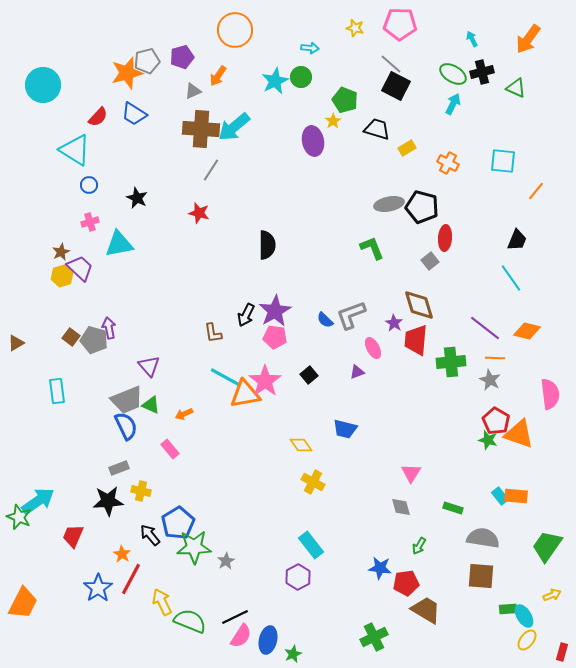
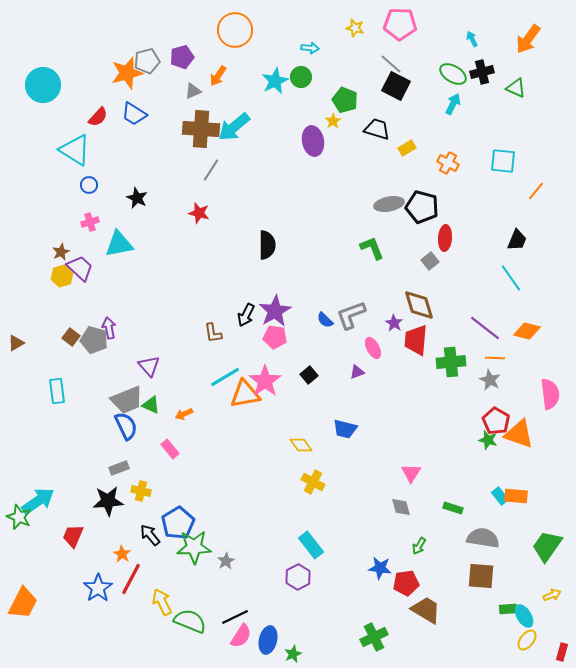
cyan line at (225, 377): rotated 60 degrees counterclockwise
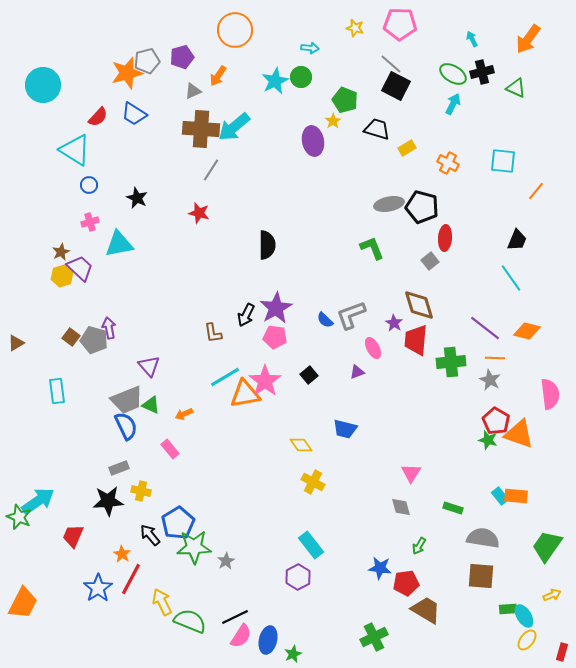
purple star at (275, 311): moved 1 px right, 3 px up
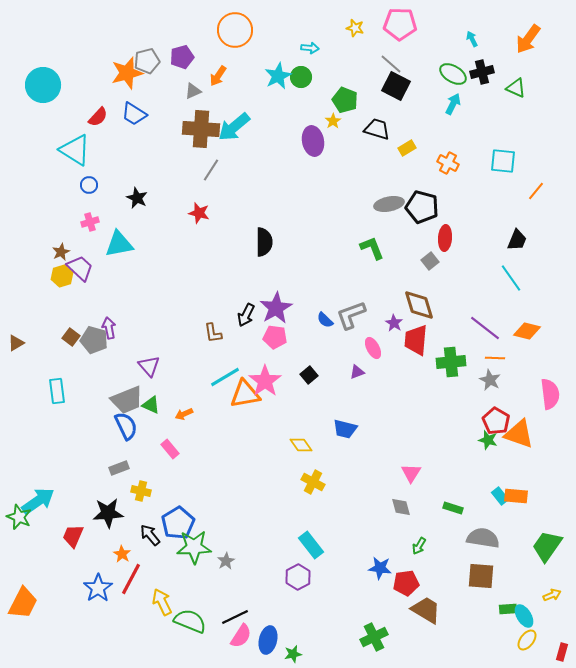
cyan star at (275, 81): moved 3 px right, 5 px up
black semicircle at (267, 245): moved 3 px left, 3 px up
black star at (108, 501): moved 12 px down
green star at (293, 654): rotated 12 degrees clockwise
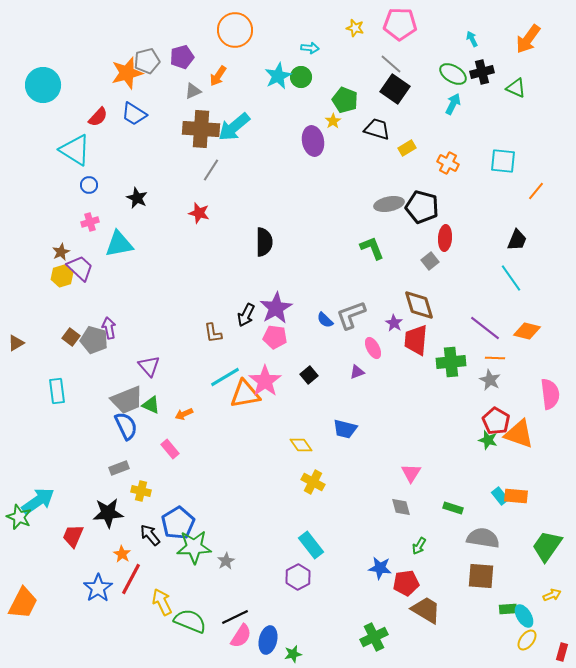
black square at (396, 86): moved 1 px left, 3 px down; rotated 8 degrees clockwise
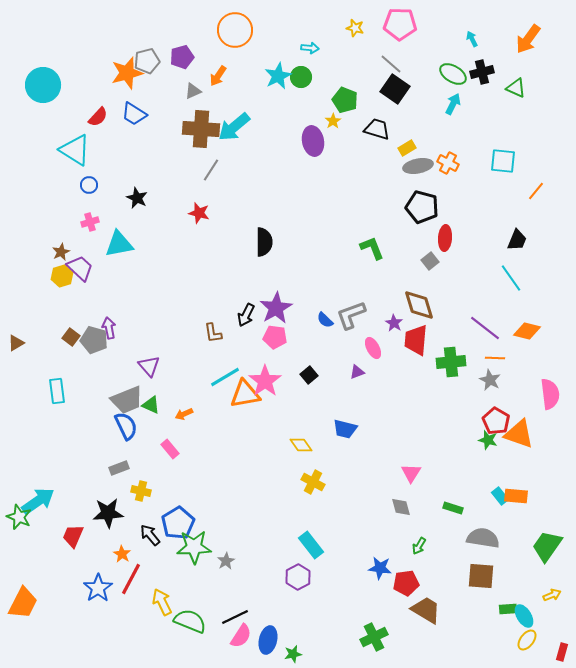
gray ellipse at (389, 204): moved 29 px right, 38 px up
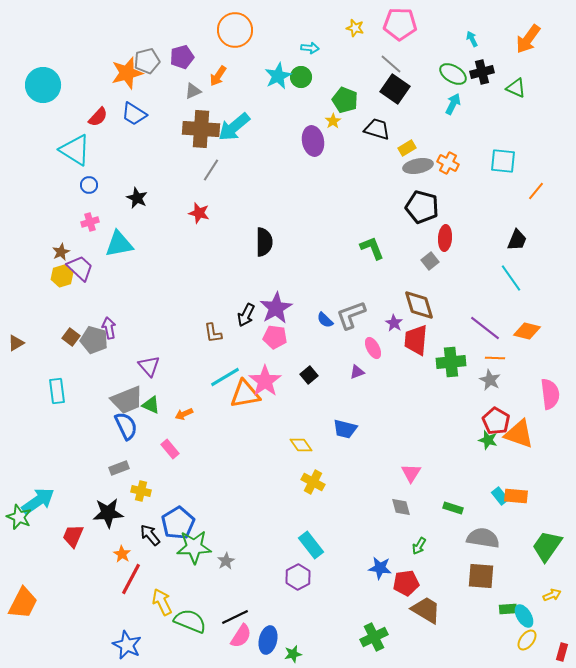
blue star at (98, 588): moved 29 px right, 57 px down; rotated 12 degrees counterclockwise
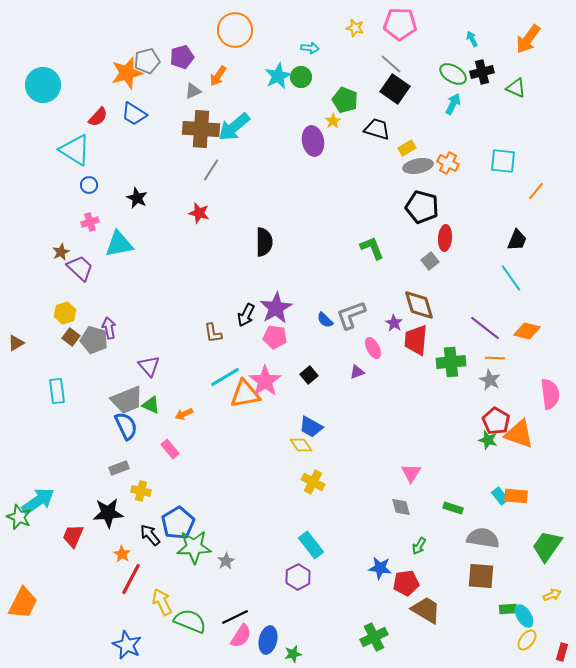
yellow hexagon at (62, 276): moved 3 px right, 37 px down
blue trapezoid at (345, 429): moved 34 px left, 2 px up; rotated 15 degrees clockwise
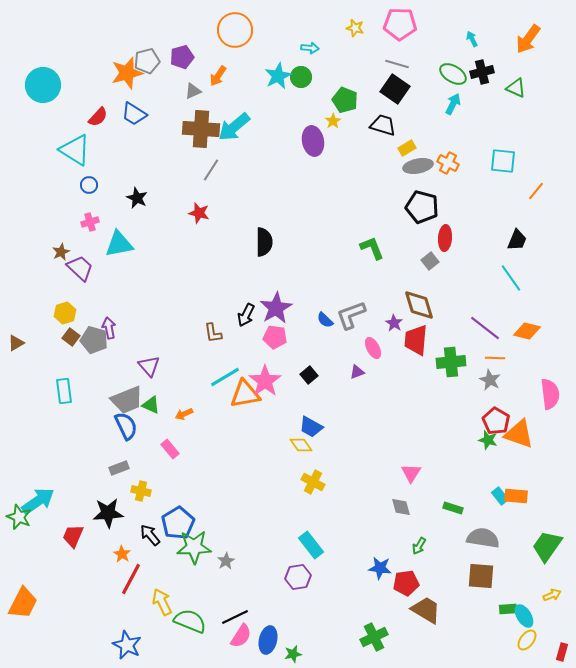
gray line at (391, 64): moved 6 px right; rotated 25 degrees counterclockwise
black trapezoid at (377, 129): moved 6 px right, 4 px up
cyan rectangle at (57, 391): moved 7 px right
purple hexagon at (298, 577): rotated 20 degrees clockwise
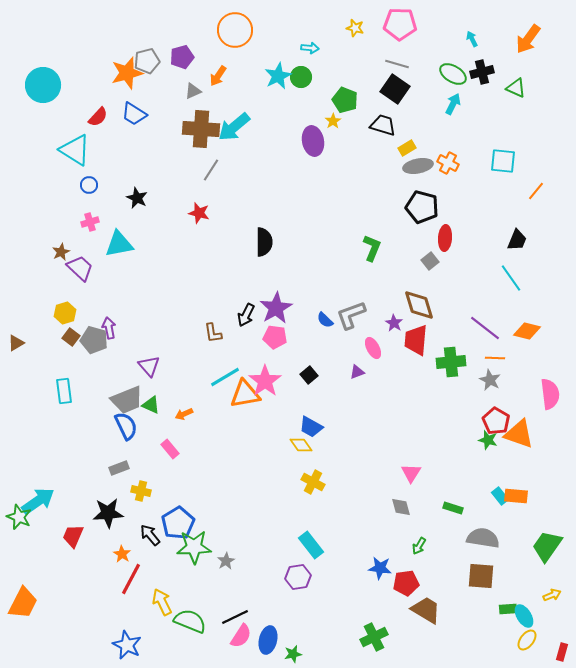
green L-shape at (372, 248): rotated 44 degrees clockwise
